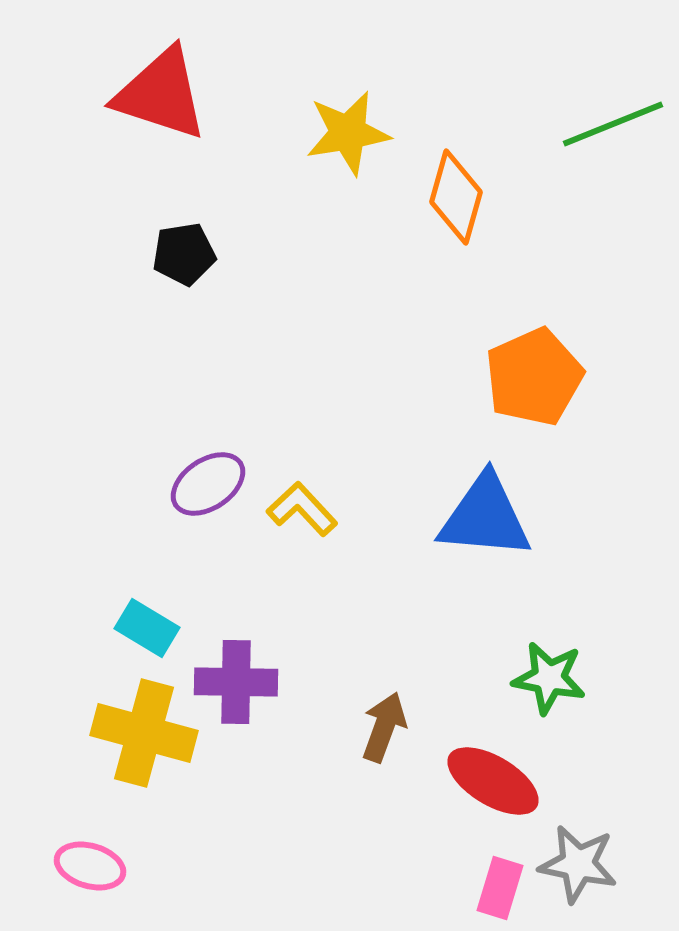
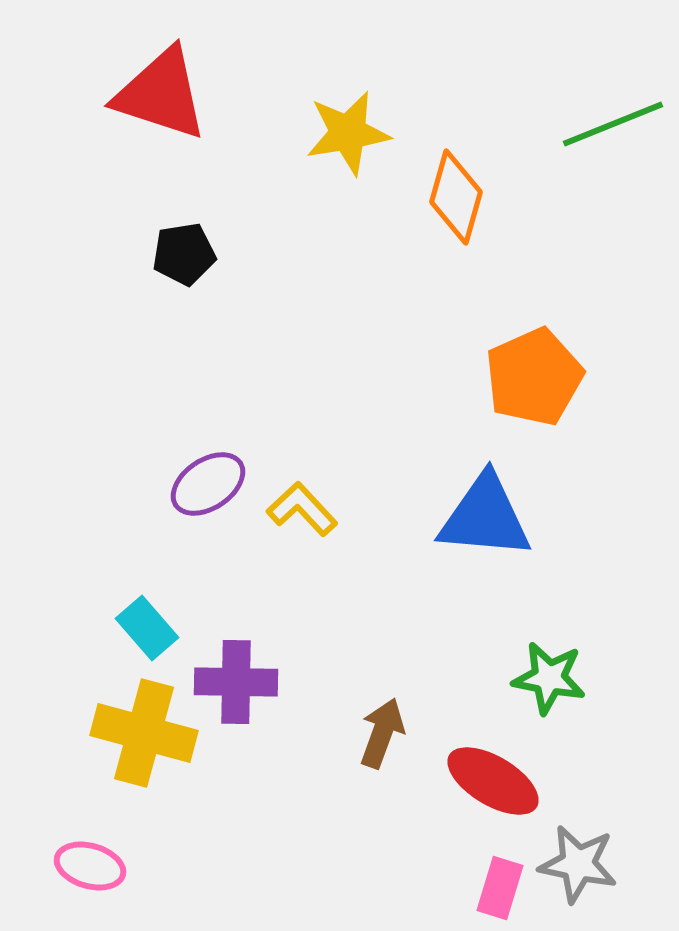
cyan rectangle: rotated 18 degrees clockwise
brown arrow: moved 2 px left, 6 px down
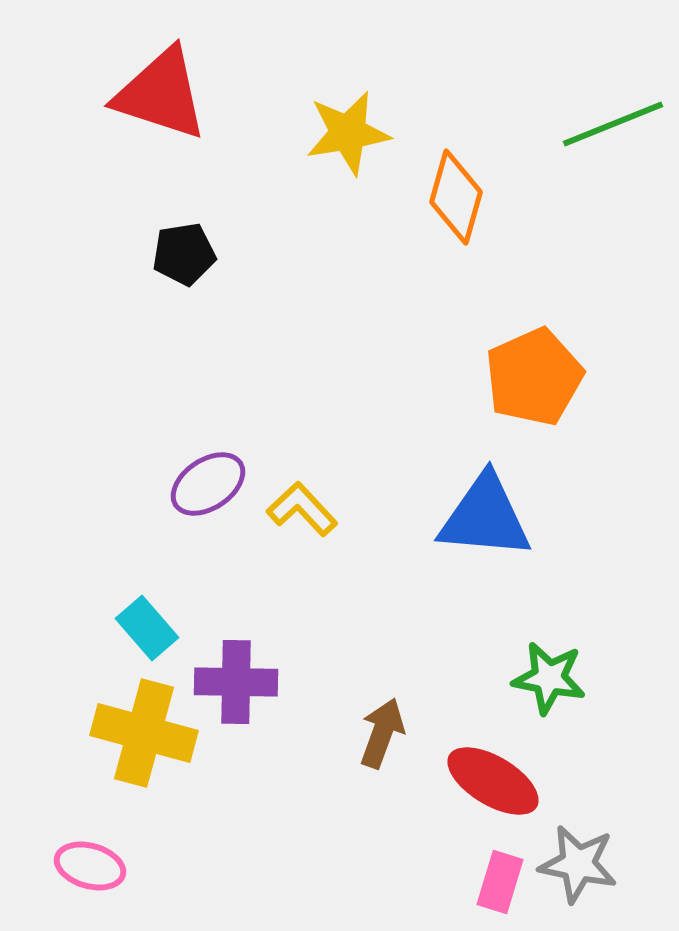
pink rectangle: moved 6 px up
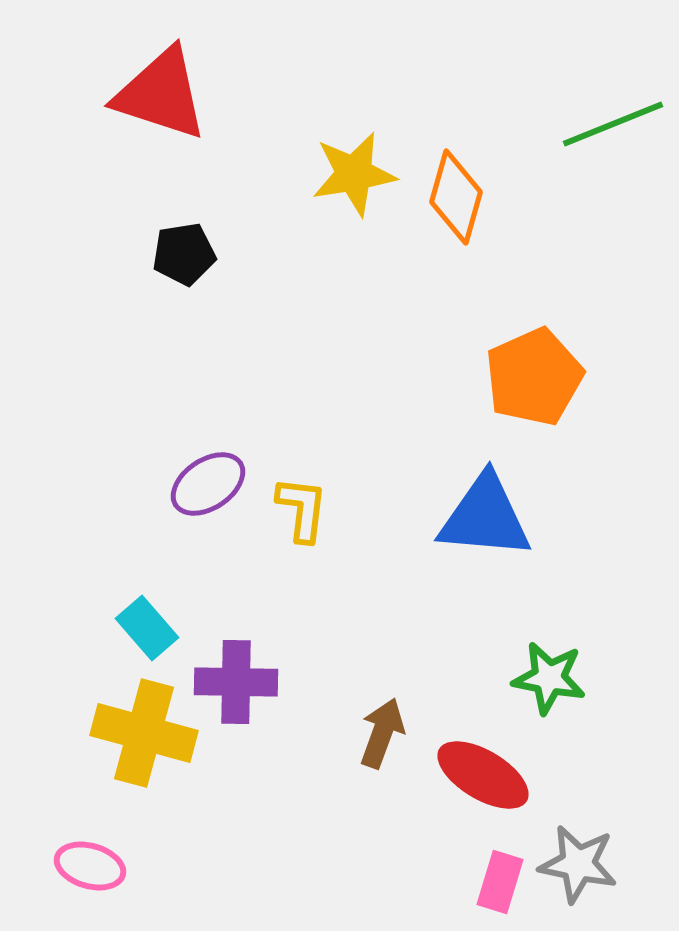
yellow star: moved 6 px right, 41 px down
yellow L-shape: rotated 50 degrees clockwise
red ellipse: moved 10 px left, 6 px up
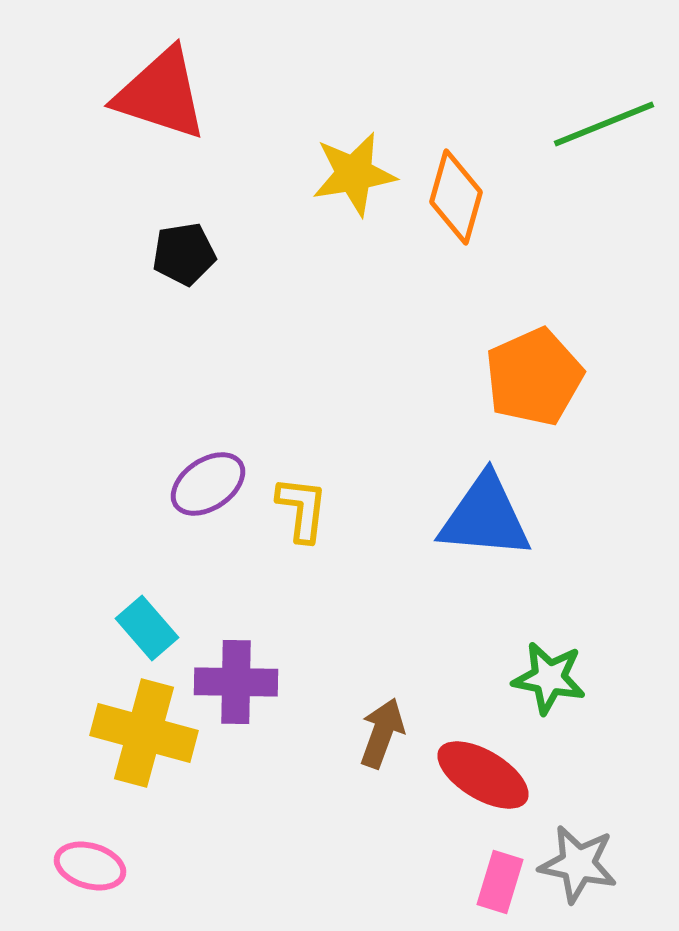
green line: moved 9 px left
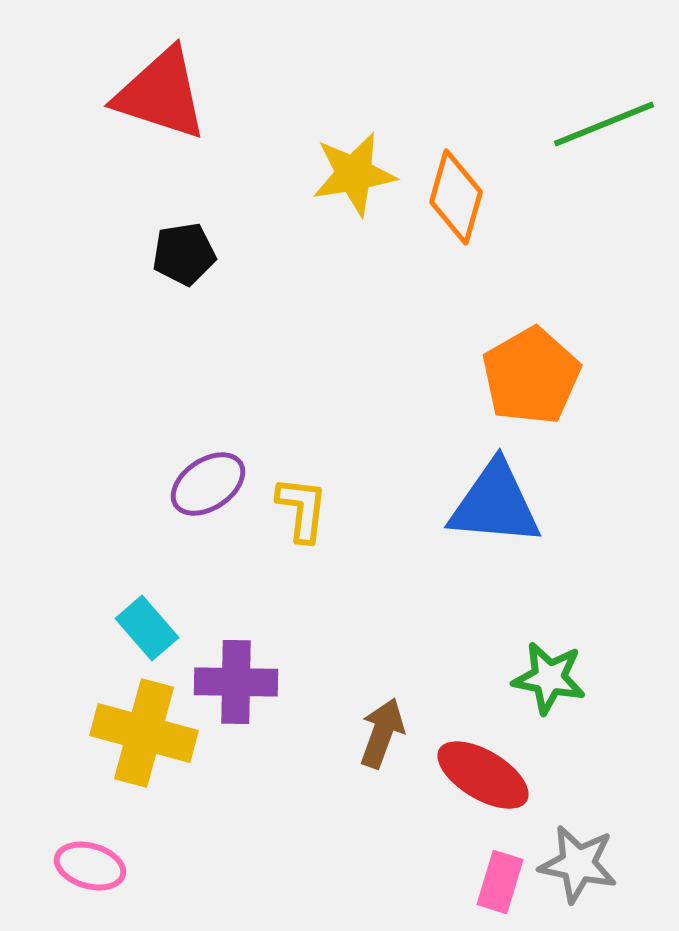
orange pentagon: moved 3 px left, 1 px up; rotated 6 degrees counterclockwise
blue triangle: moved 10 px right, 13 px up
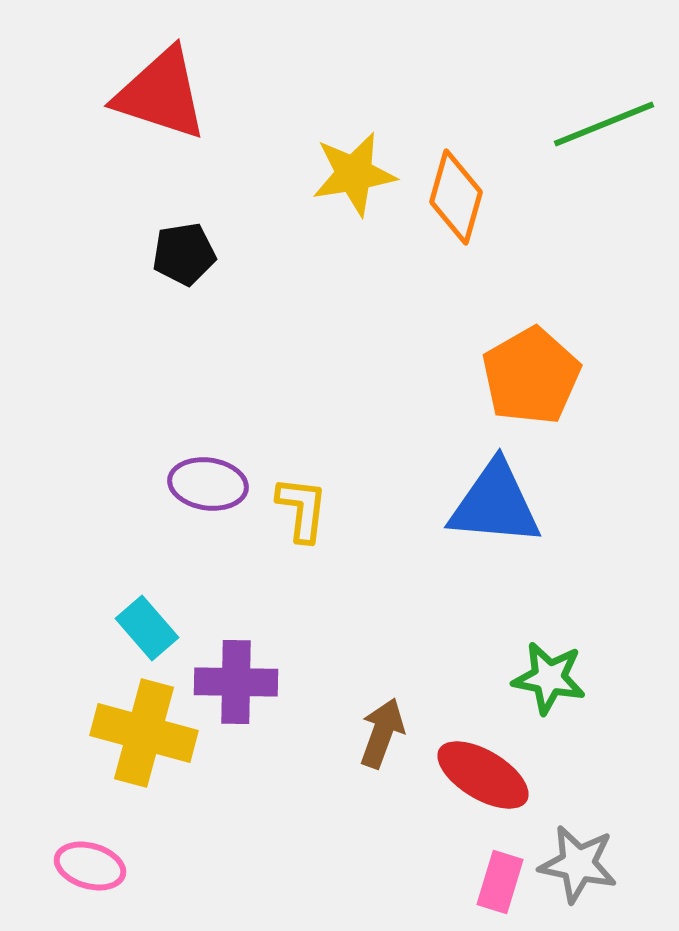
purple ellipse: rotated 42 degrees clockwise
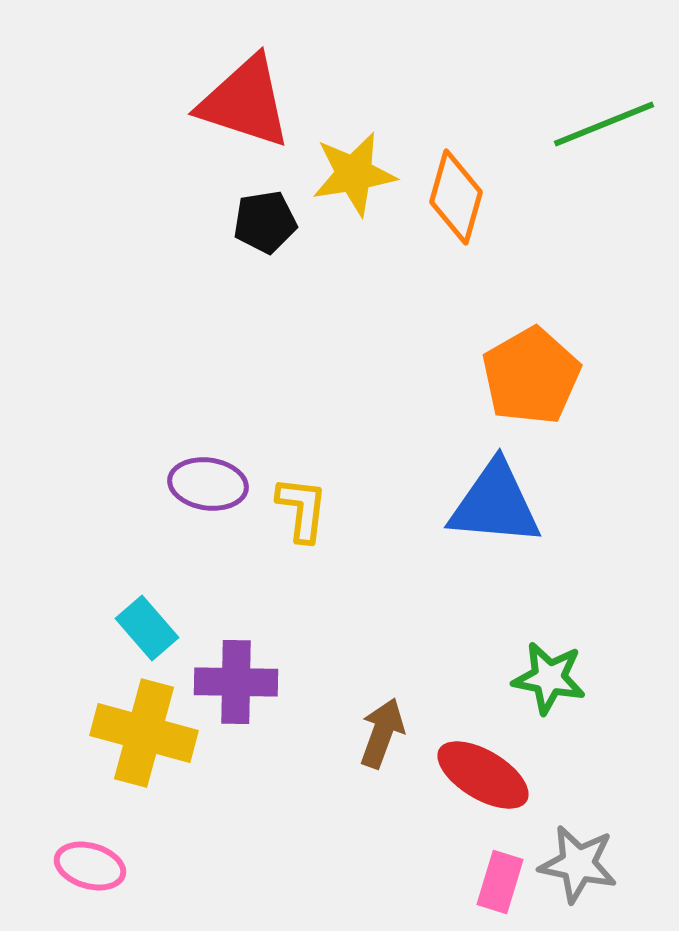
red triangle: moved 84 px right, 8 px down
black pentagon: moved 81 px right, 32 px up
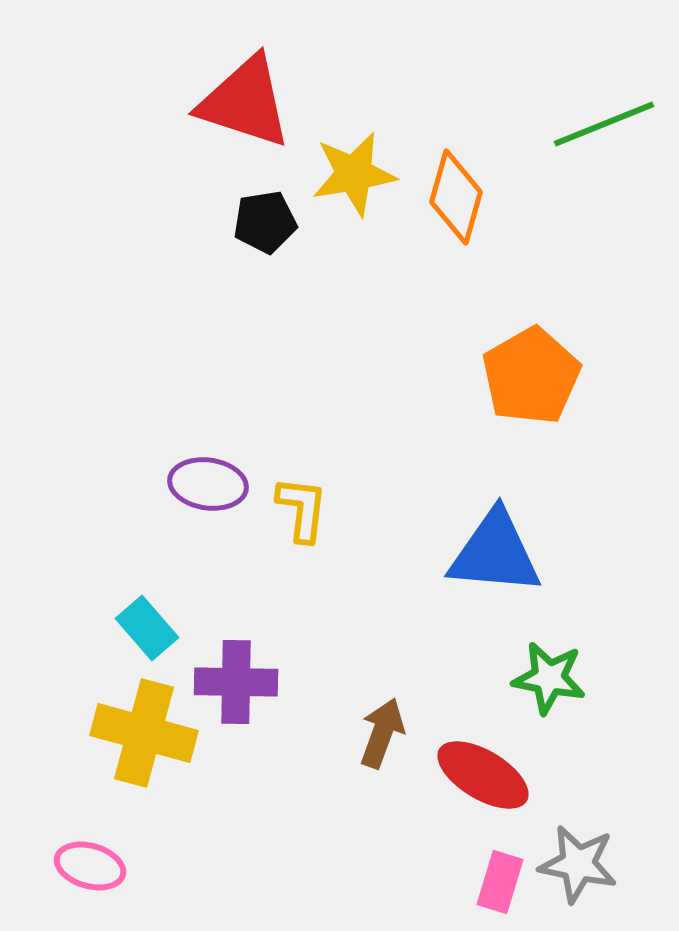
blue triangle: moved 49 px down
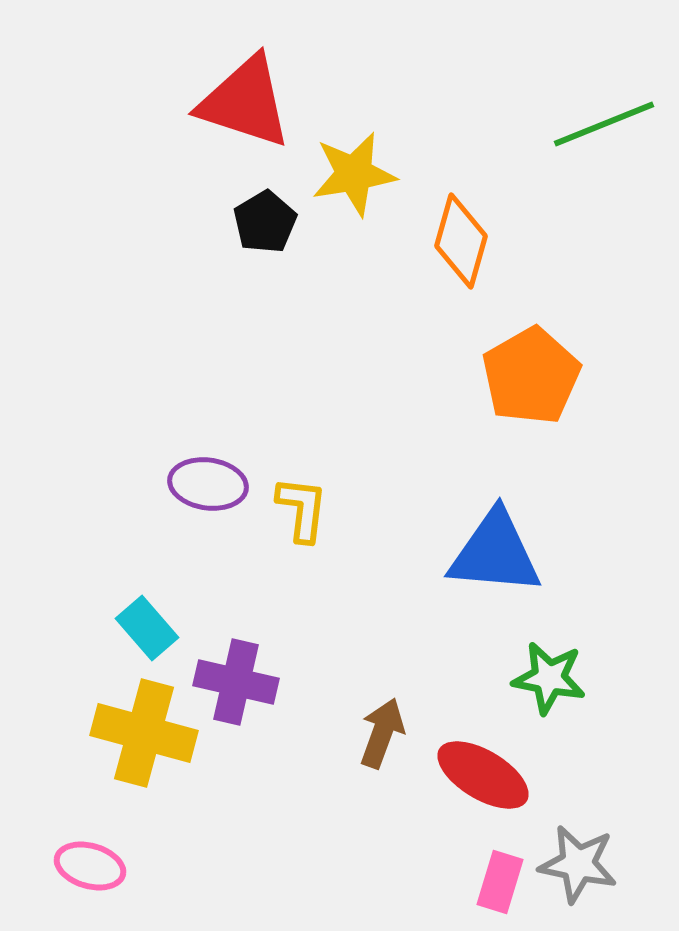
orange diamond: moved 5 px right, 44 px down
black pentagon: rotated 22 degrees counterclockwise
purple cross: rotated 12 degrees clockwise
